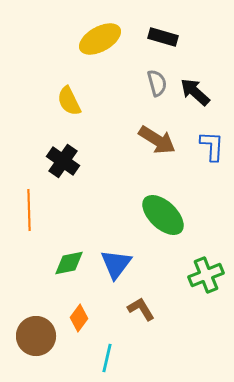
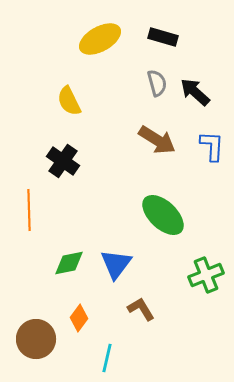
brown circle: moved 3 px down
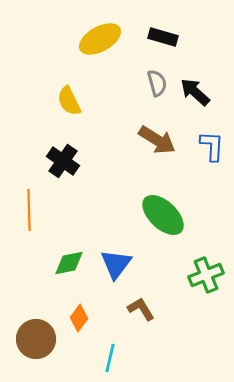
cyan line: moved 3 px right
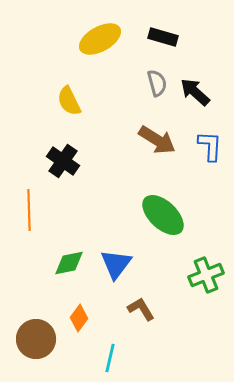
blue L-shape: moved 2 px left
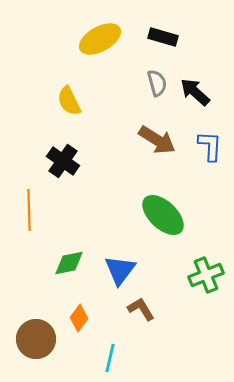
blue triangle: moved 4 px right, 6 px down
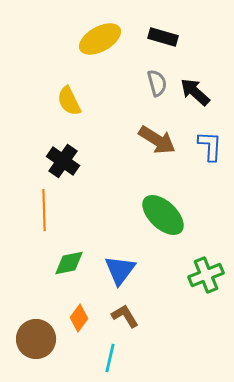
orange line: moved 15 px right
brown L-shape: moved 16 px left, 7 px down
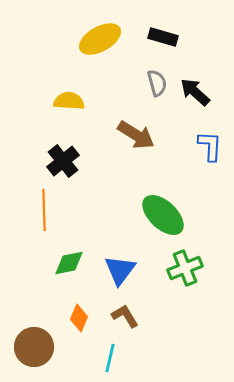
yellow semicircle: rotated 120 degrees clockwise
brown arrow: moved 21 px left, 5 px up
black cross: rotated 16 degrees clockwise
green cross: moved 21 px left, 7 px up
orange diamond: rotated 12 degrees counterclockwise
brown circle: moved 2 px left, 8 px down
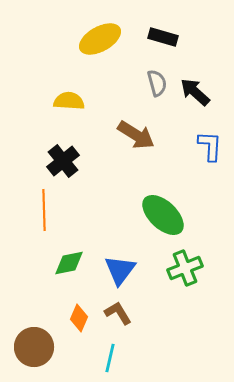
brown L-shape: moved 7 px left, 3 px up
